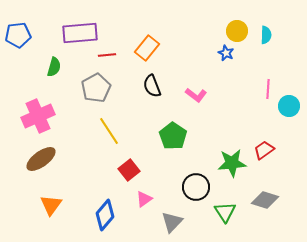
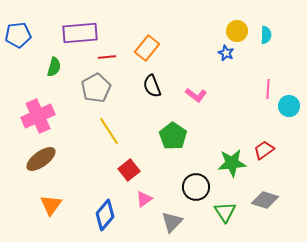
red line: moved 2 px down
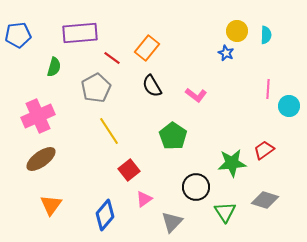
red line: moved 5 px right, 1 px down; rotated 42 degrees clockwise
black semicircle: rotated 10 degrees counterclockwise
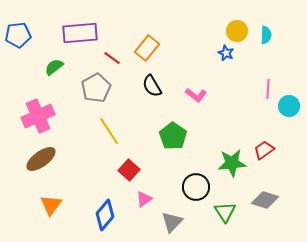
green semicircle: rotated 144 degrees counterclockwise
red square: rotated 10 degrees counterclockwise
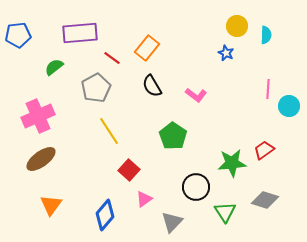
yellow circle: moved 5 px up
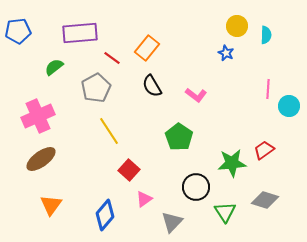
blue pentagon: moved 4 px up
green pentagon: moved 6 px right, 1 px down
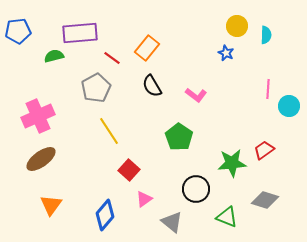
green semicircle: moved 11 px up; rotated 24 degrees clockwise
black circle: moved 2 px down
green triangle: moved 2 px right, 5 px down; rotated 35 degrees counterclockwise
gray triangle: rotated 35 degrees counterclockwise
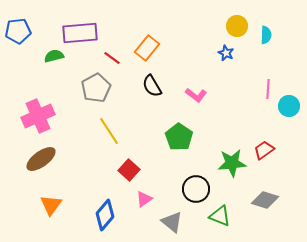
green triangle: moved 7 px left, 1 px up
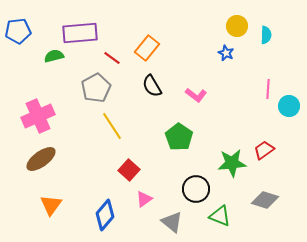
yellow line: moved 3 px right, 5 px up
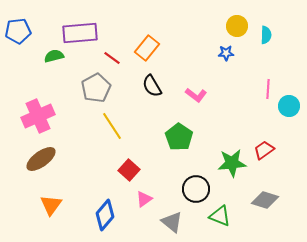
blue star: rotated 28 degrees counterclockwise
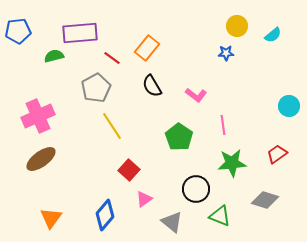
cyan semicircle: moved 7 px right; rotated 48 degrees clockwise
pink line: moved 45 px left, 36 px down; rotated 12 degrees counterclockwise
red trapezoid: moved 13 px right, 4 px down
orange triangle: moved 13 px down
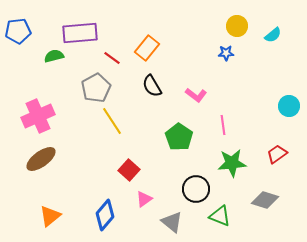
yellow line: moved 5 px up
orange triangle: moved 1 px left, 2 px up; rotated 15 degrees clockwise
